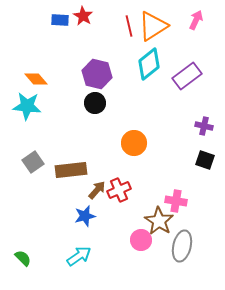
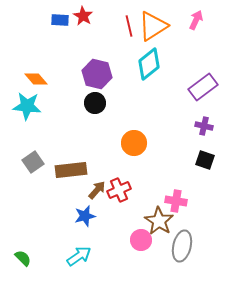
purple rectangle: moved 16 px right, 11 px down
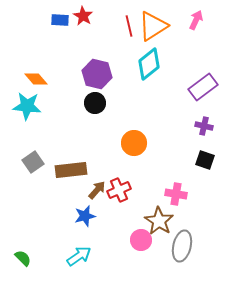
pink cross: moved 7 px up
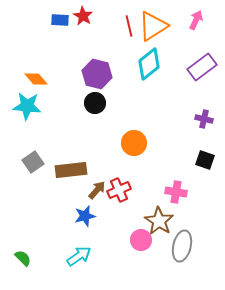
purple rectangle: moved 1 px left, 20 px up
purple cross: moved 7 px up
pink cross: moved 2 px up
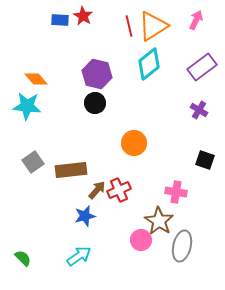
purple cross: moved 5 px left, 9 px up; rotated 18 degrees clockwise
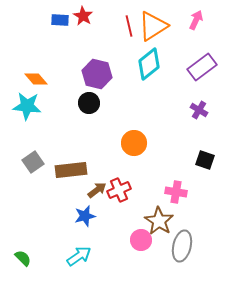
black circle: moved 6 px left
brown arrow: rotated 12 degrees clockwise
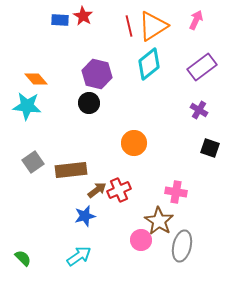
black square: moved 5 px right, 12 px up
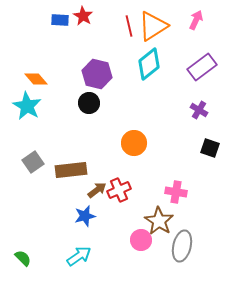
cyan star: rotated 24 degrees clockwise
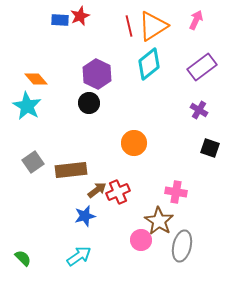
red star: moved 3 px left; rotated 18 degrees clockwise
purple hexagon: rotated 12 degrees clockwise
red cross: moved 1 px left, 2 px down
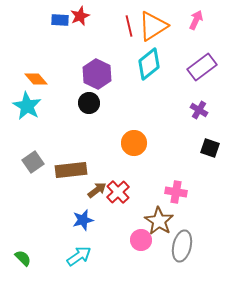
red cross: rotated 20 degrees counterclockwise
blue star: moved 2 px left, 4 px down
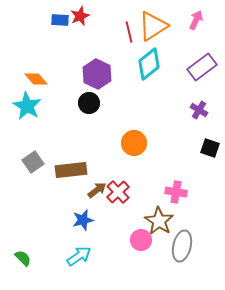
red line: moved 6 px down
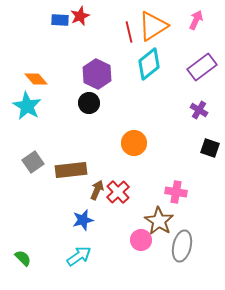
brown arrow: rotated 30 degrees counterclockwise
